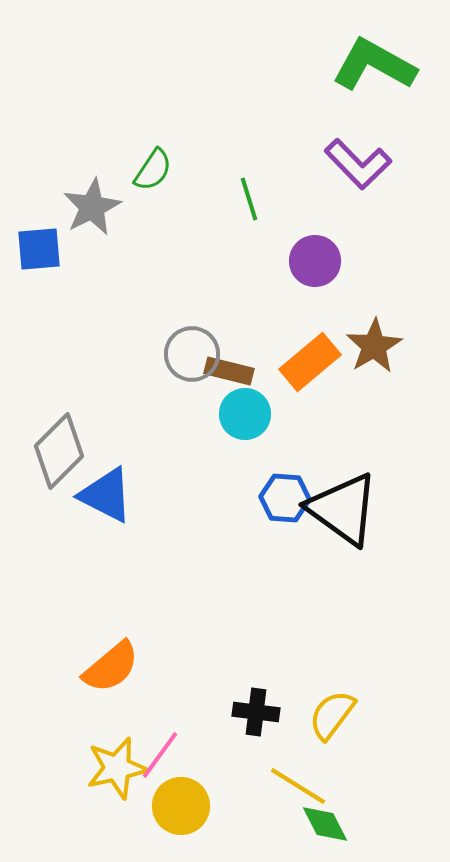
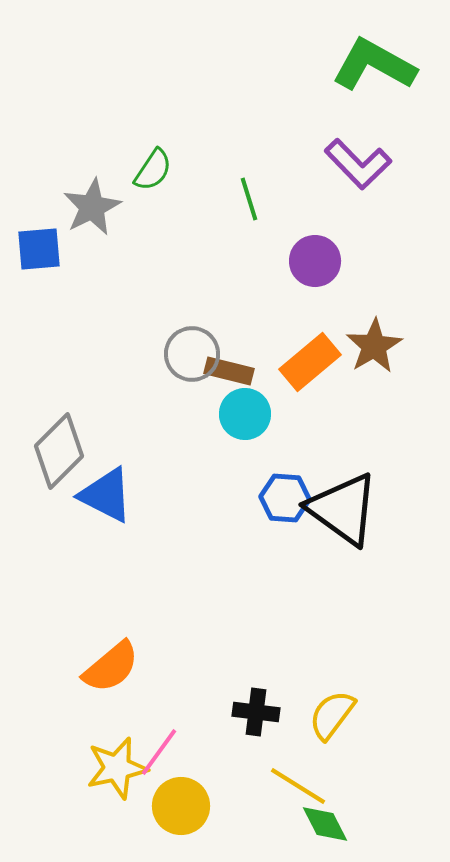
pink line: moved 1 px left, 3 px up
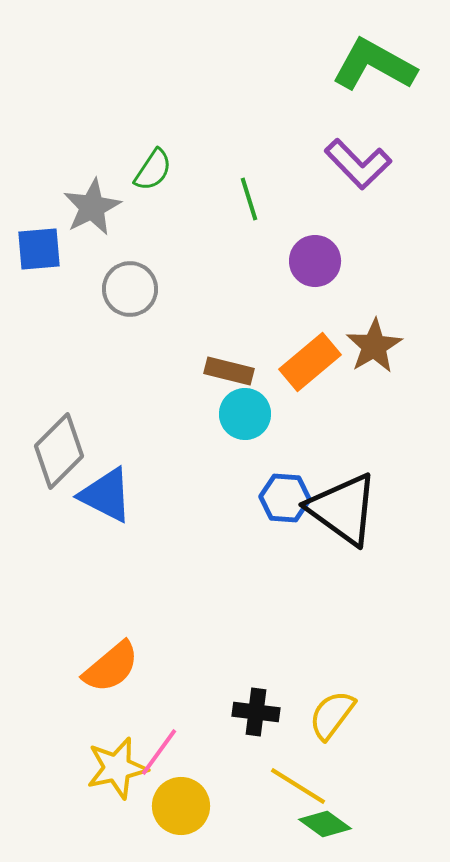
gray circle: moved 62 px left, 65 px up
green diamond: rotated 27 degrees counterclockwise
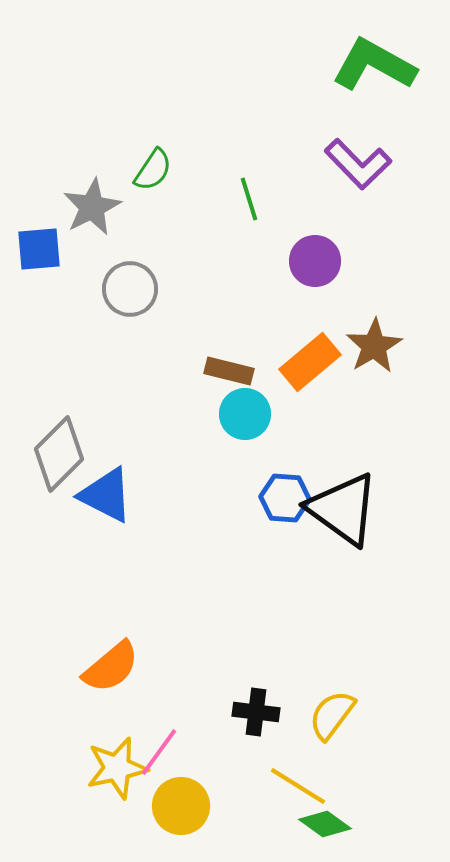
gray diamond: moved 3 px down
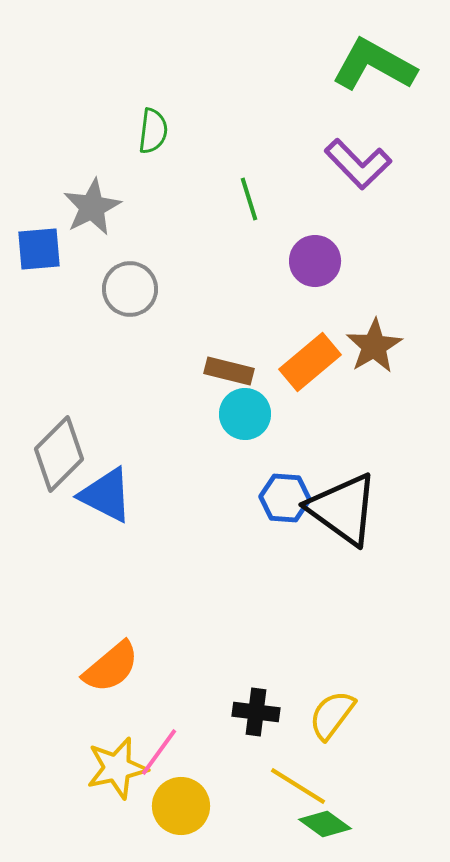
green semicircle: moved 39 px up; rotated 27 degrees counterclockwise
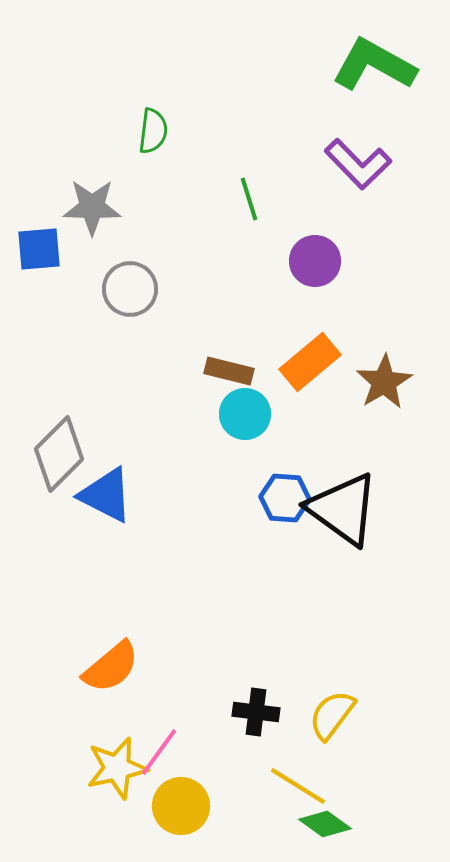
gray star: rotated 28 degrees clockwise
brown star: moved 10 px right, 36 px down
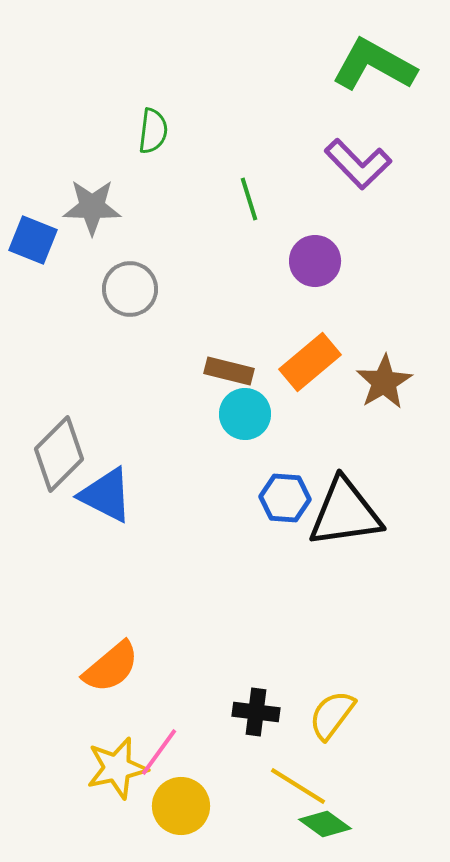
blue square: moved 6 px left, 9 px up; rotated 27 degrees clockwise
black triangle: moved 2 px right, 4 px down; rotated 44 degrees counterclockwise
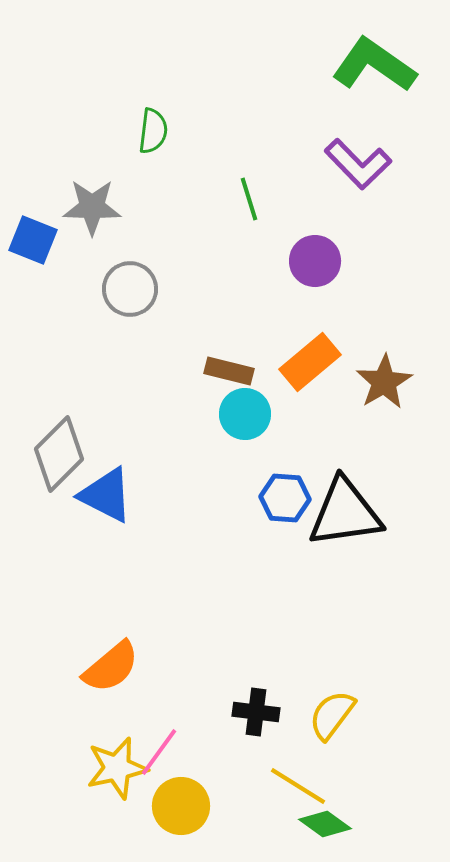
green L-shape: rotated 6 degrees clockwise
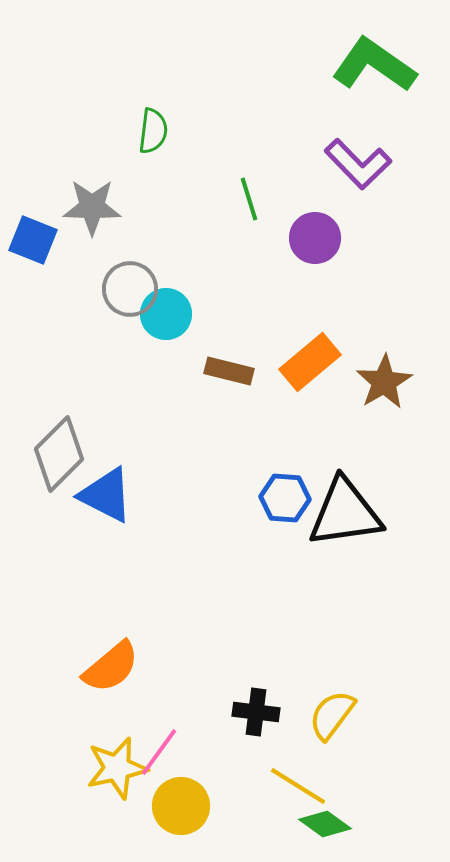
purple circle: moved 23 px up
cyan circle: moved 79 px left, 100 px up
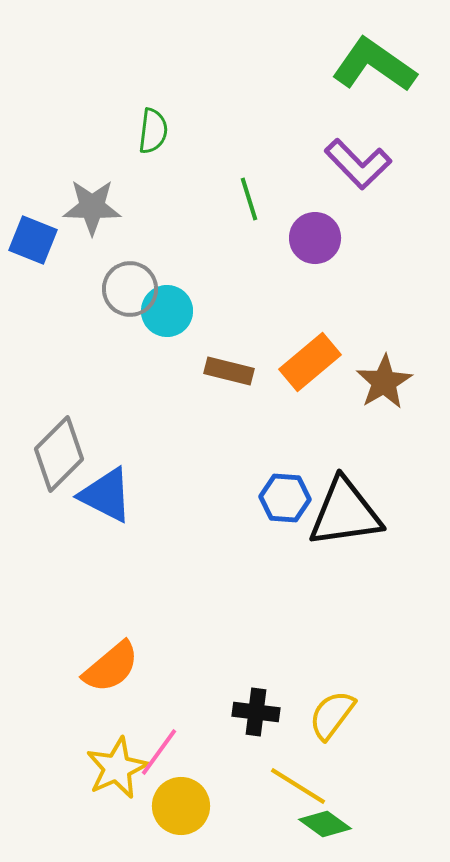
cyan circle: moved 1 px right, 3 px up
yellow star: rotated 12 degrees counterclockwise
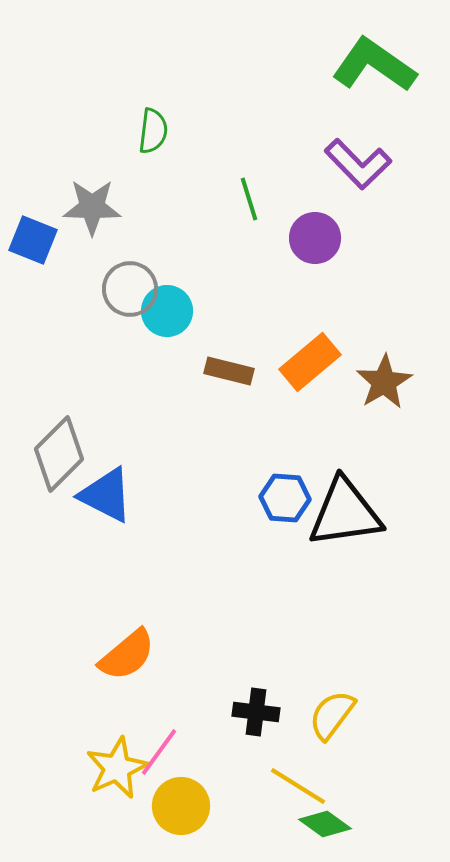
orange semicircle: moved 16 px right, 12 px up
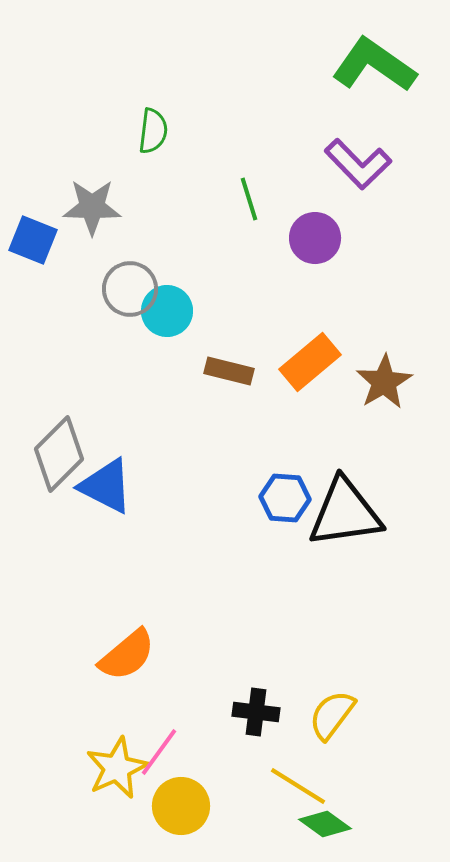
blue triangle: moved 9 px up
